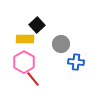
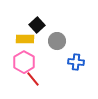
gray circle: moved 4 px left, 3 px up
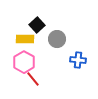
gray circle: moved 2 px up
blue cross: moved 2 px right, 2 px up
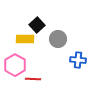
gray circle: moved 1 px right
pink hexagon: moved 9 px left, 3 px down
red line: rotated 49 degrees counterclockwise
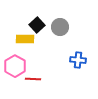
gray circle: moved 2 px right, 12 px up
pink hexagon: moved 1 px down
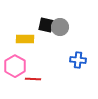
black square: moved 9 px right; rotated 35 degrees counterclockwise
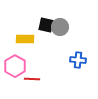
red line: moved 1 px left
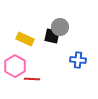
black square: moved 6 px right, 11 px down
yellow rectangle: rotated 24 degrees clockwise
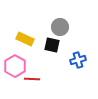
black square: moved 9 px down
blue cross: rotated 21 degrees counterclockwise
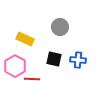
black square: moved 2 px right, 14 px down
blue cross: rotated 21 degrees clockwise
